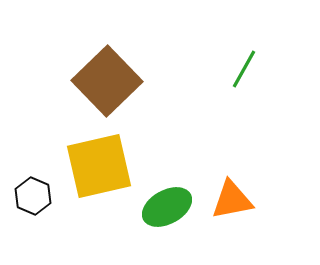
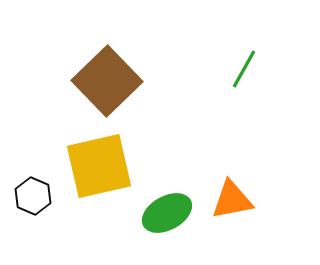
green ellipse: moved 6 px down
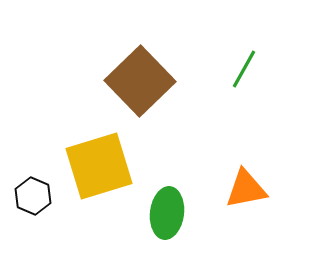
brown square: moved 33 px right
yellow square: rotated 4 degrees counterclockwise
orange triangle: moved 14 px right, 11 px up
green ellipse: rotated 54 degrees counterclockwise
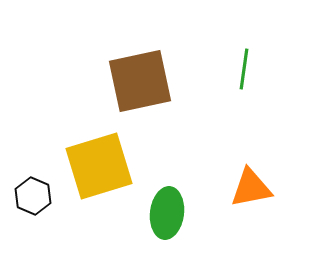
green line: rotated 21 degrees counterclockwise
brown square: rotated 32 degrees clockwise
orange triangle: moved 5 px right, 1 px up
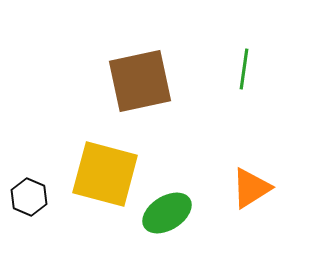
yellow square: moved 6 px right, 8 px down; rotated 32 degrees clockwise
orange triangle: rotated 21 degrees counterclockwise
black hexagon: moved 4 px left, 1 px down
green ellipse: rotated 51 degrees clockwise
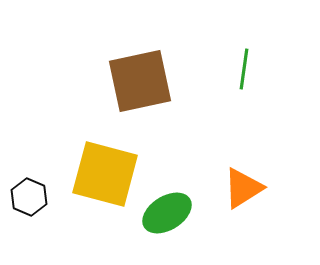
orange triangle: moved 8 px left
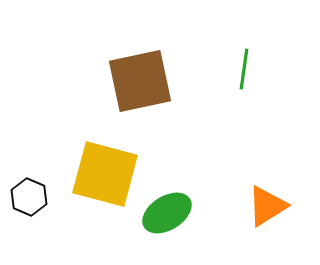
orange triangle: moved 24 px right, 18 px down
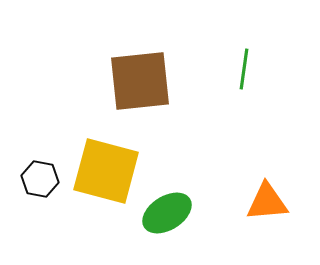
brown square: rotated 6 degrees clockwise
yellow square: moved 1 px right, 3 px up
black hexagon: moved 11 px right, 18 px up; rotated 12 degrees counterclockwise
orange triangle: moved 4 px up; rotated 27 degrees clockwise
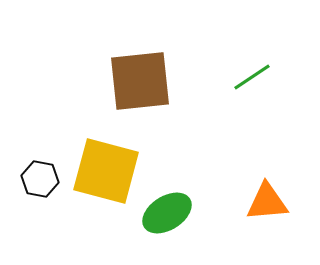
green line: moved 8 px right, 8 px down; rotated 48 degrees clockwise
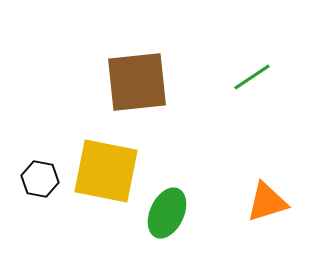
brown square: moved 3 px left, 1 px down
yellow square: rotated 4 degrees counterclockwise
orange triangle: rotated 12 degrees counterclockwise
green ellipse: rotated 33 degrees counterclockwise
